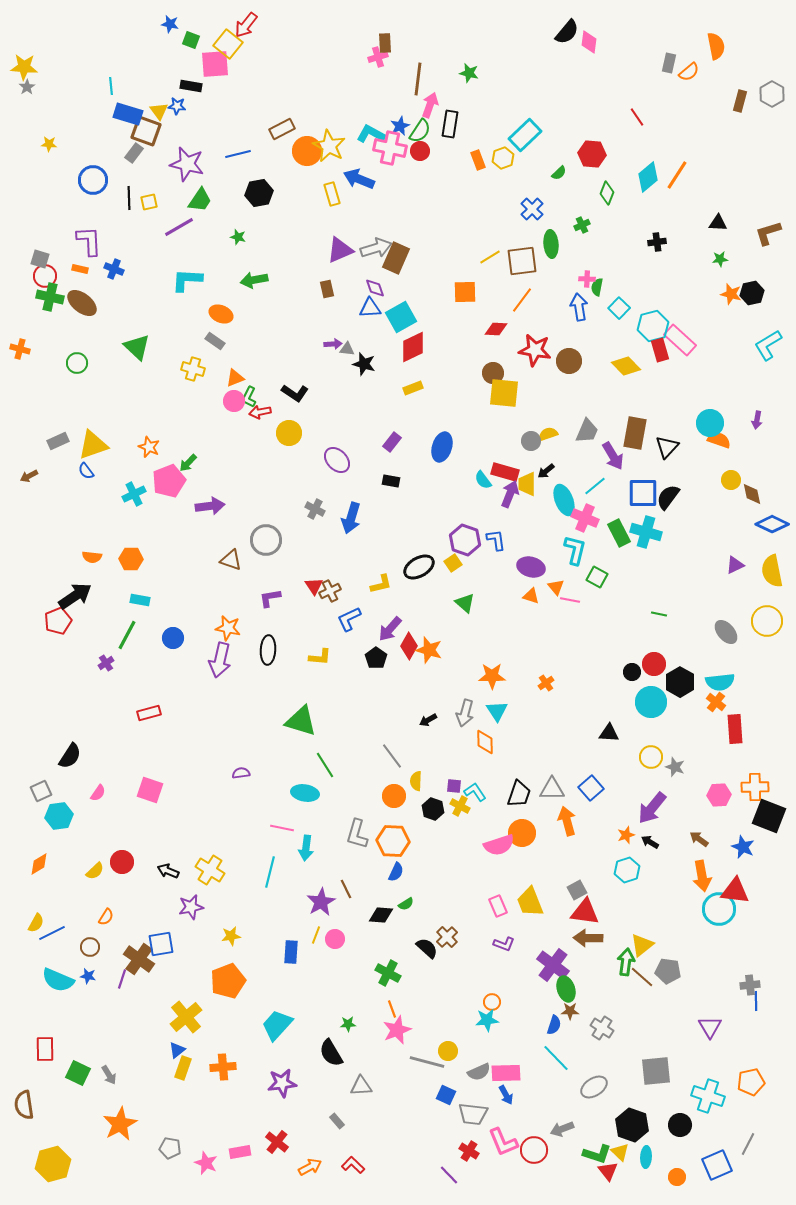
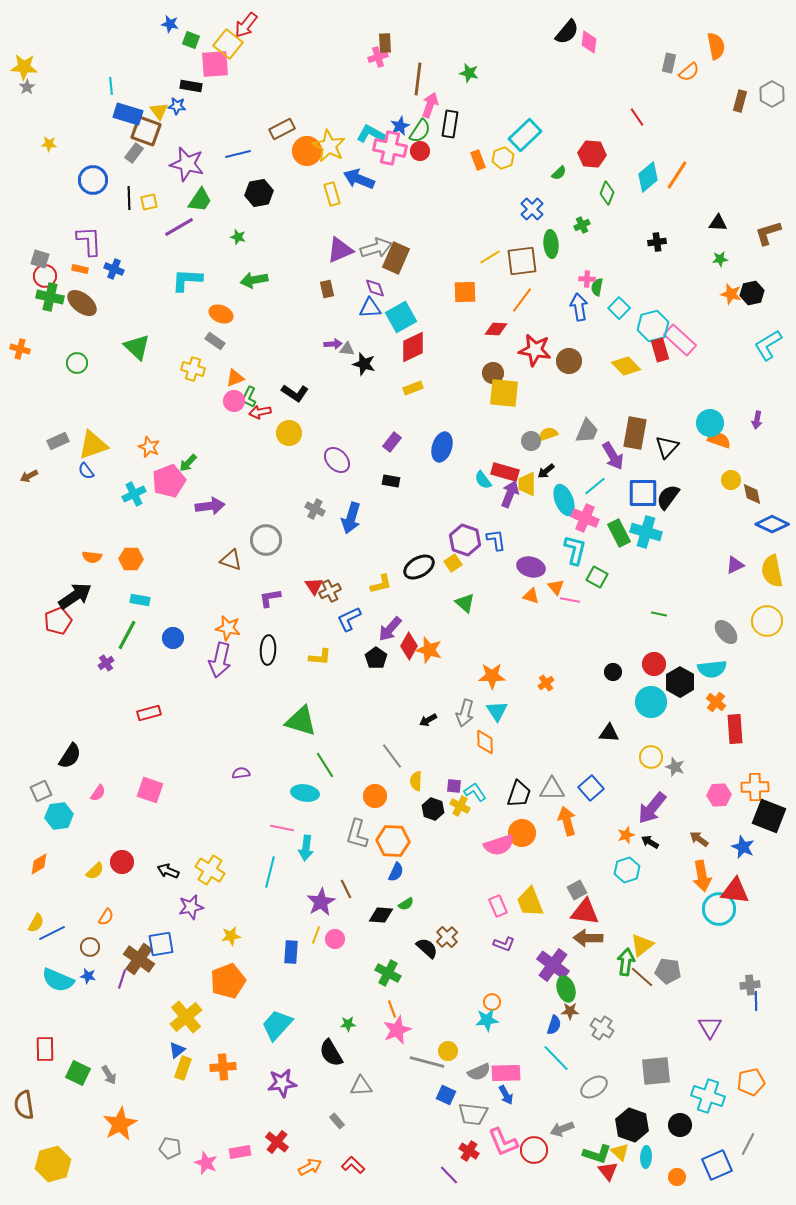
black circle at (632, 672): moved 19 px left
cyan semicircle at (720, 682): moved 8 px left, 13 px up
orange circle at (394, 796): moved 19 px left
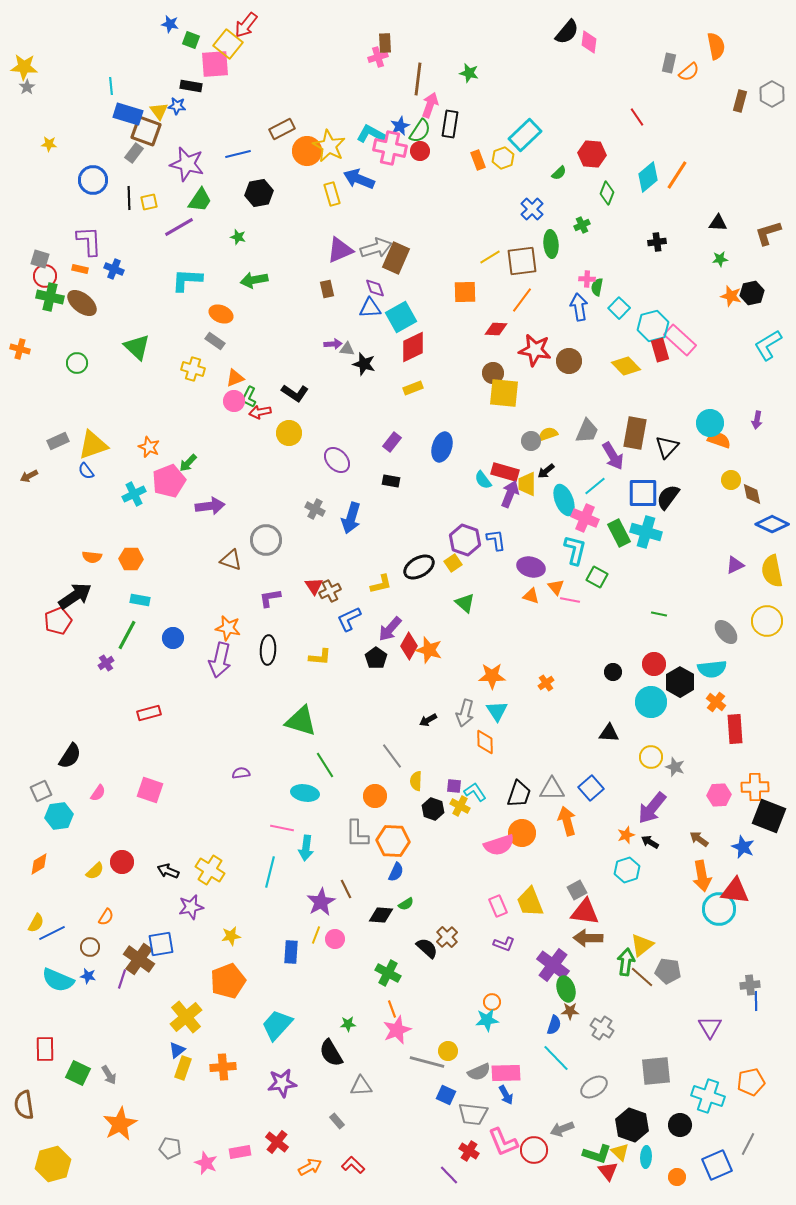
orange star at (731, 294): moved 2 px down
gray L-shape at (357, 834): rotated 16 degrees counterclockwise
